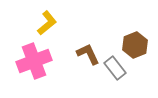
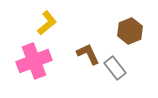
brown hexagon: moved 5 px left, 14 px up
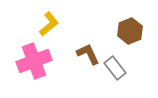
yellow L-shape: moved 2 px right, 1 px down
